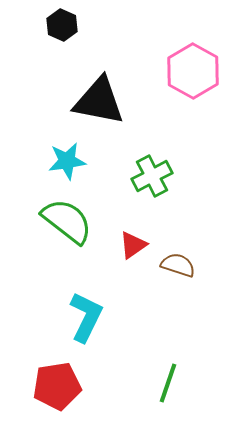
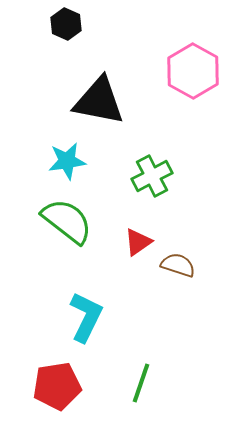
black hexagon: moved 4 px right, 1 px up
red triangle: moved 5 px right, 3 px up
green line: moved 27 px left
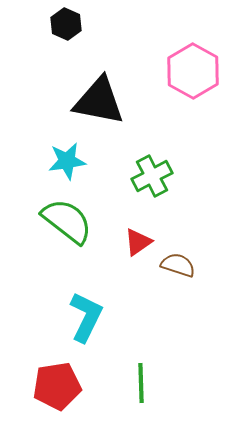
green line: rotated 21 degrees counterclockwise
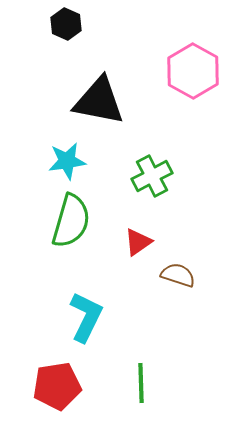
green semicircle: moved 4 px right; rotated 68 degrees clockwise
brown semicircle: moved 10 px down
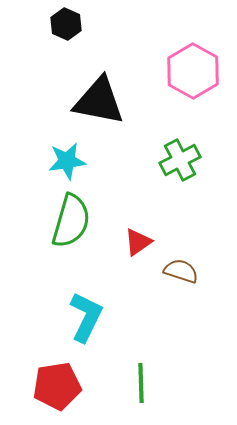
green cross: moved 28 px right, 16 px up
brown semicircle: moved 3 px right, 4 px up
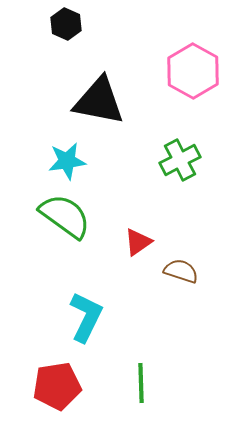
green semicircle: moved 6 px left, 5 px up; rotated 70 degrees counterclockwise
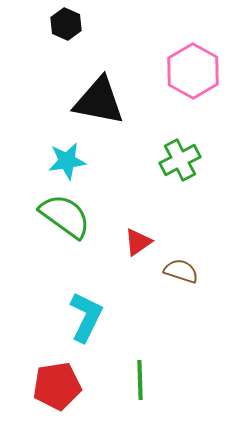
green line: moved 1 px left, 3 px up
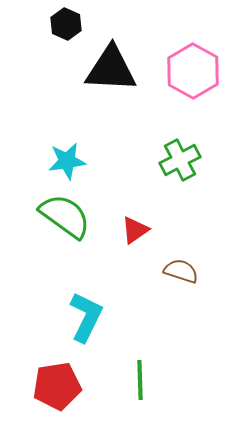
black triangle: moved 12 px right, 32 px up; rotated 8 degrees counterclockwise
red triangle: moved 3 px left, 12 px up
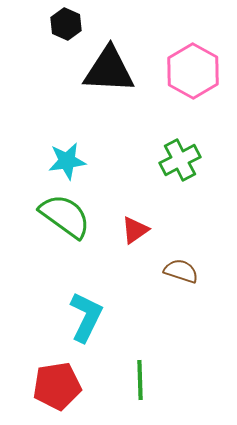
black triangle: moved 2 px left, 1 px down
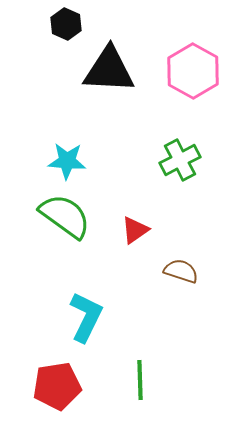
cyan star: rotated 12 degrees clockwise
